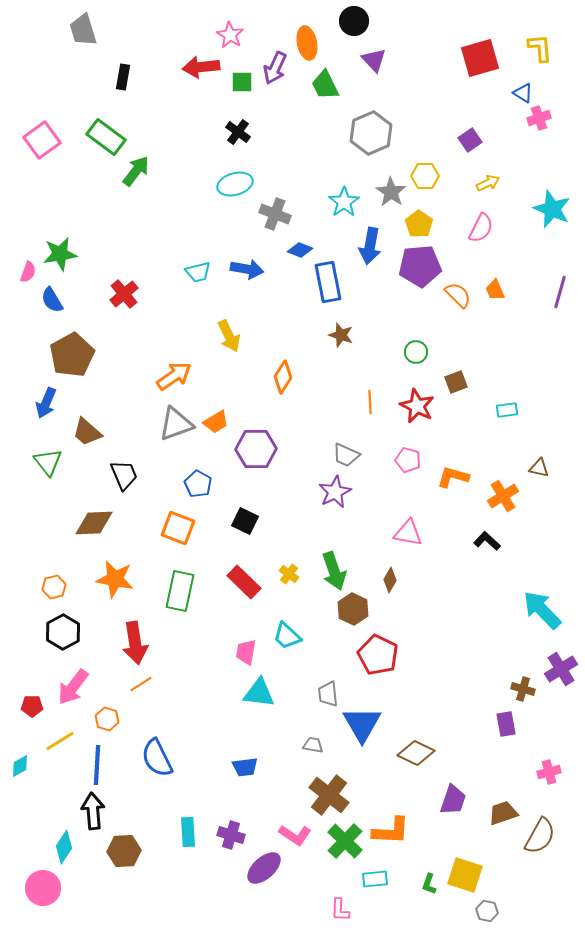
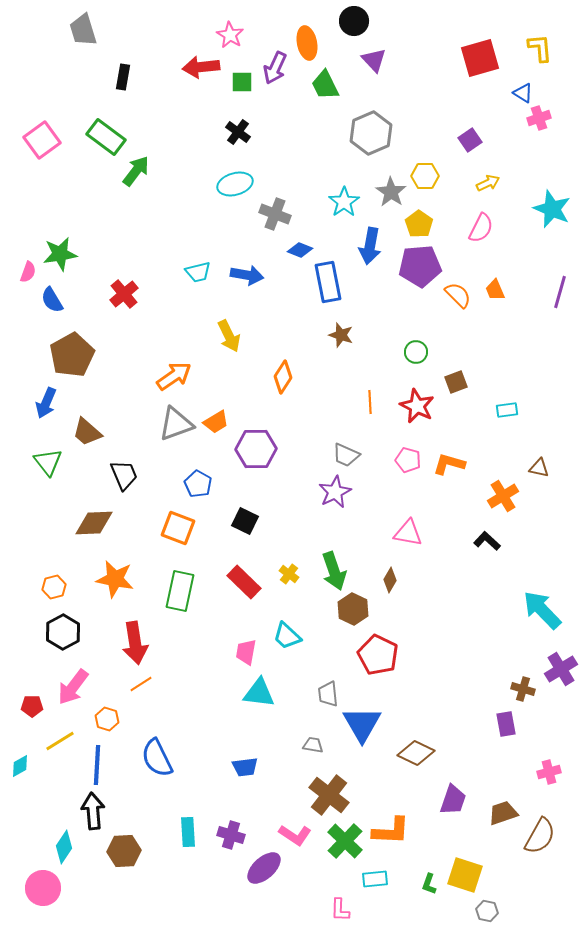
blue arrow at (247, 269): moved 6 px down
orange L-shape at (453, 477): moved 4 px left, 13 px up
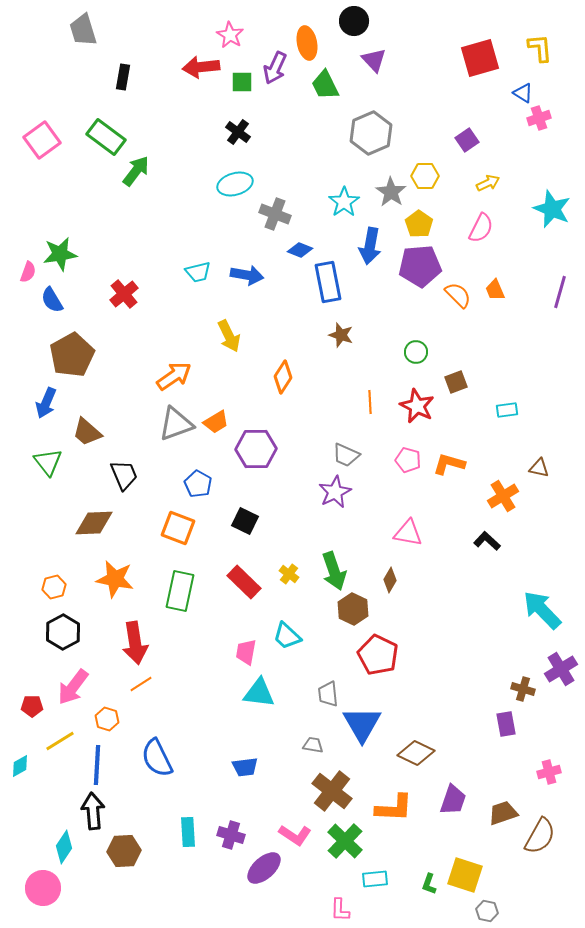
purple square at (470, 140): moved 3 px left
brown cross at (329, 795): moved 3 px right, 4 px up
orange L-shape at (391, 831): moved 3 px right, 23 px up
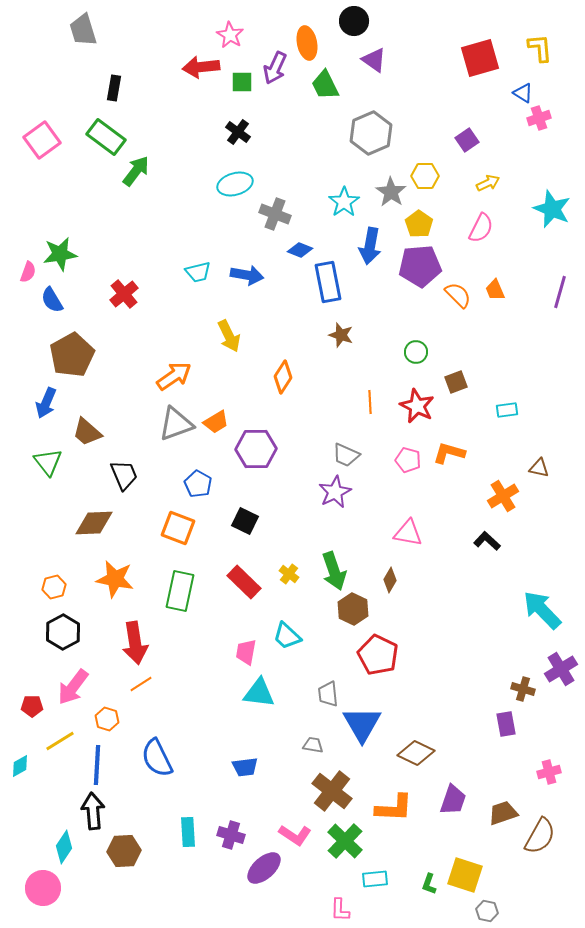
purple triangle at (374, 60): rotated 12 degrees counterclockwise
black rectangle at (123, 77): moved 9 px left, 11 px down
orange L-shape at (449, 464): moved 11 px up
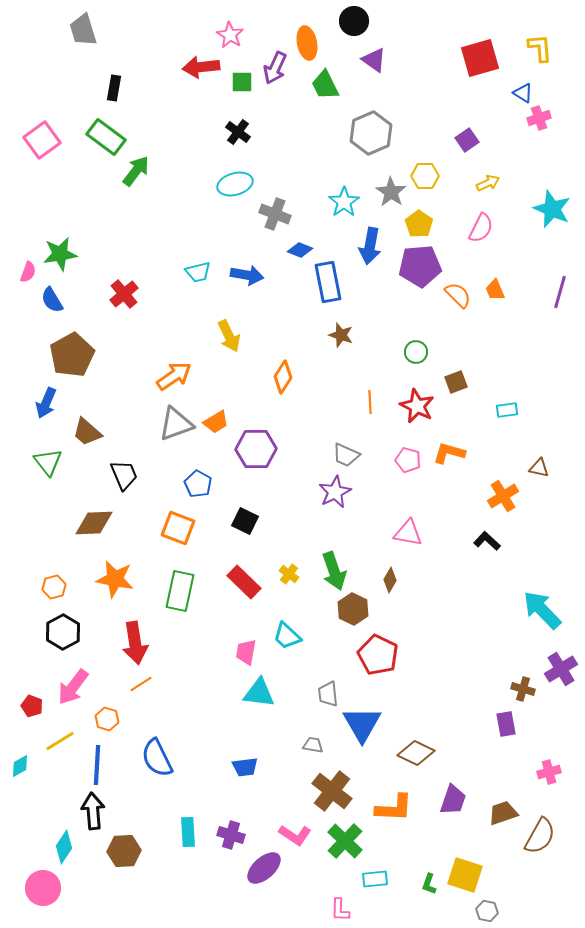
red pentagon at (32, 706): rotated 20 degrees clockwise
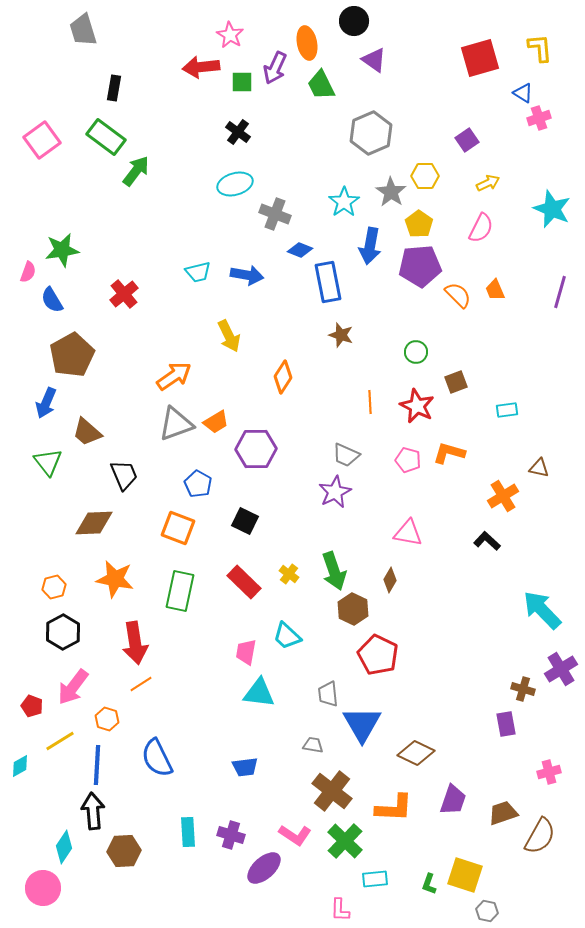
green trapezoid at (325, 85): moved 4 px left
green star at (60, 254): moved 2 px right, 4 px up
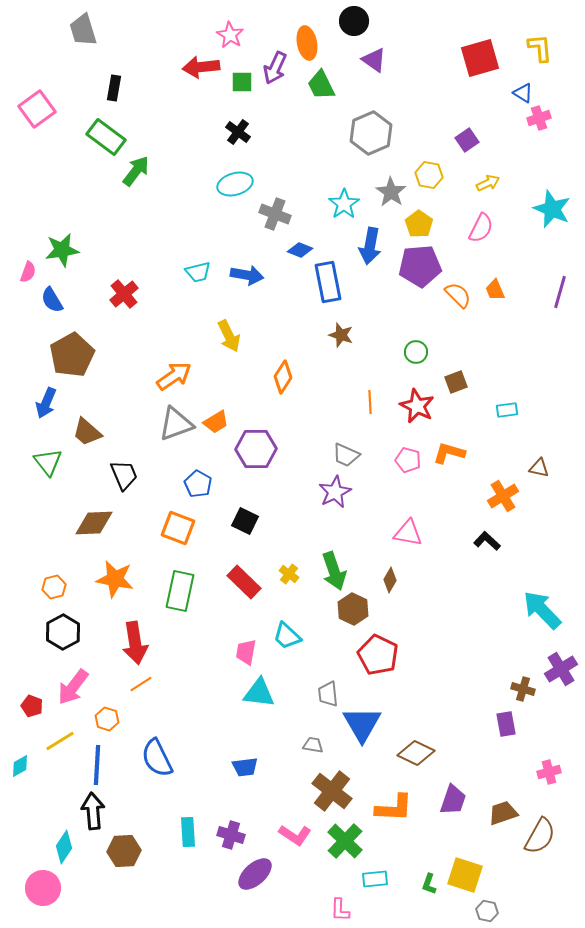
pink square at (42, 140): moved 5 px left, 31 px up
yellow hexagon at (425, 176): moved 4 px right, 1 px up; rotated 12 degrees clockwise
cyan star at (344, 202): moved 2 px down
purple ellipse at (264, 868): moved 9 px left, 6 px down
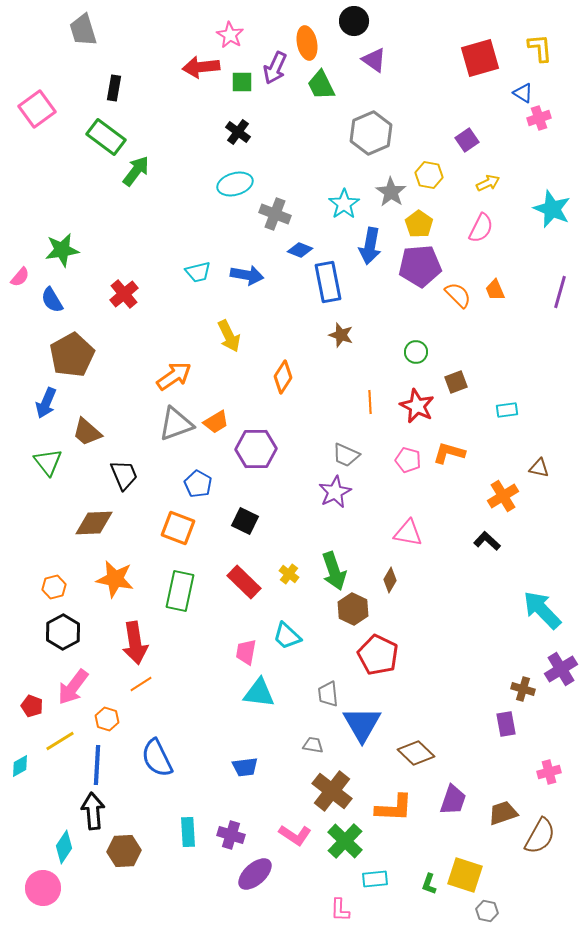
pink semicircle at (28, 272): moved 8 px left, 5 px down; rotated 20 degrees clockwise
brown diamond at (416, 753): rotated 18 degrees clockwise
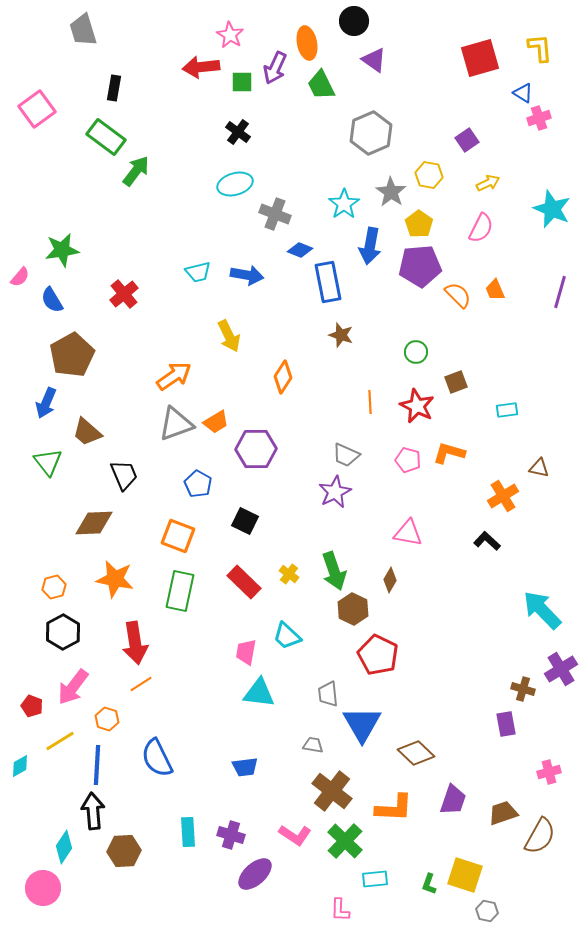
orange square at (178, 528): moved 8 px down
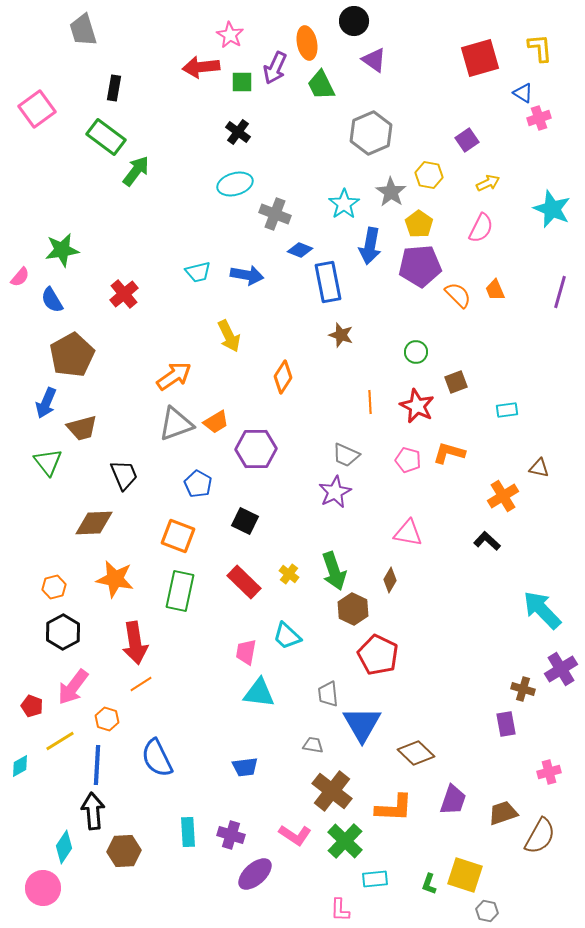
brown trapezoid at (87, 432): moved 5 px left, 4 px up; rotated 56 degrees counterclockwise
